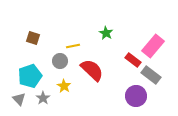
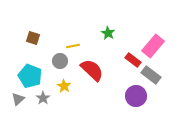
green star: moved 2 px right
cyan pentagon: rotated 30 degrees counterclockwise
gray triangle: moved 1 px left; rotated 32 degrees clockwise
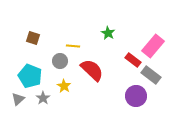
yellow line: rotated 16 degrees clockwise
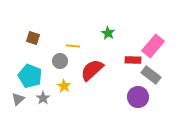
red rectangle: rotated 35 degrees counterclockwise
red semicircle: rotated 85 degrees counterclockwise
purple circle: moved 2 px right, 1 px down
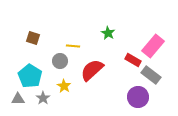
red rectangle: rotated 28 degrees clockwise
cyan pentagon: rotated 10 degrees clockwise
gray triangle: rotated 40 degrees clockwise
